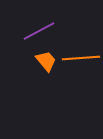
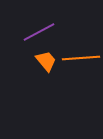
purple line: moved 1 px down
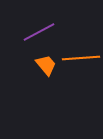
orange trapezoid: moved 4 px down
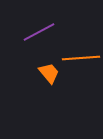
orange trapezoid: moved 3 px right, 8 px down
